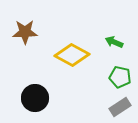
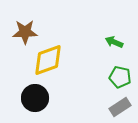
yellow diamond: moved 24 px left, 5 px down; rotated 48 degrees counterclockwise
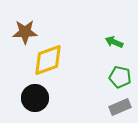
gray rectangle: rotated 10 degrees clockwise
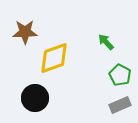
green arrow: moved 8 px left; rotated 24 degrees clockwise
yellow diamond: moved 6 px right, 2 px up
green pentagon: moved 2 px up; rotated 15 degrees clockwise
gray rectangle: moved 2 px up
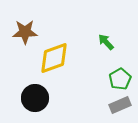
green pentagon: moved 4 px down; rotated 15 degrees clockwise
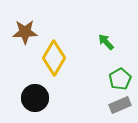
yellow diamond: rotated 40 degrees counterclockwise
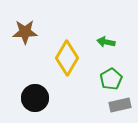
green arrow: rotated 36 degrees counterclockwise
yellow diamond: moved 13 px right
green pentagon: moved 9 px left
gray rectangle: rotated 10 degrees clockwise
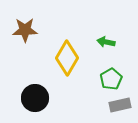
brown star: moved 2 px up
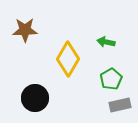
yellow diamond: moved 1 px right, 1 px down
